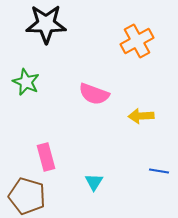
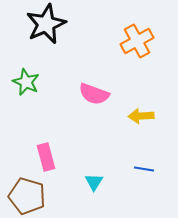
black star: rotated 24 degrees counterclockwise
blue line: moved 15 px left, 2 px up
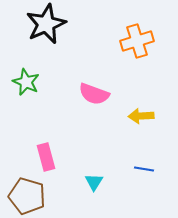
orange cross: rotated 12 degrees clockwise
